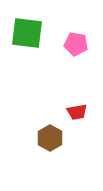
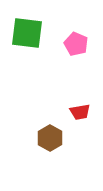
pink pentagon: rotated 15 degrees clockwise
red trapezoid: moved 3 px right
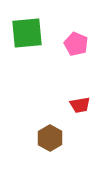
green square: rotated 12 degrees counterclockwise
red trapezoid: moved 7 px up
